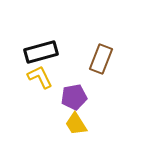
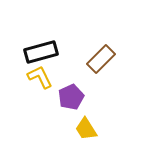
brown rectangle: rotated 24 degrees clockwise
purple pentagon: moved 3 px left; rotated 15 degrees counterclockwise
yellow trapezoid: moved 10 px right, 5 px down
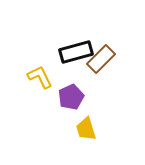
black rectangle: moved 35 px right
yellow trapezoid: rotated 15 degrees clockwise
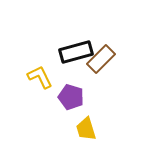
purple pentagon: rotated 30 degrees counterclockwise
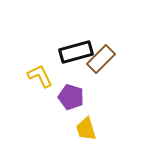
yellow L-shape: moved 1 px up
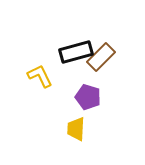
brown rectangle: moved 2 px up
purple pentagon: moved 17 px right
yellow trapezoid: moved 10 px left; rotated 20 degrees clockwise
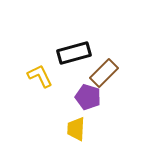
black rectangle: moved 2 px left, 1 px down
brown rectangle: moved 3 px right, 16 px down
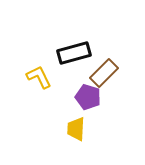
yellow L-shape: moved 1 px left, 1 px down
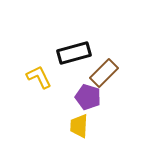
yellow trapezoid: moved 3 px right, 3 px up
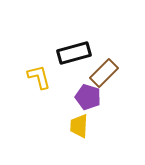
yellow L-shape: rotated 12 degrees clockwise
